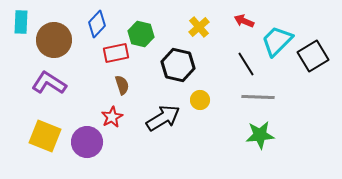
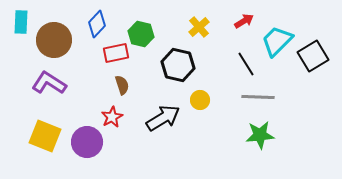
red arrow: rotated 126 degrees clockwise
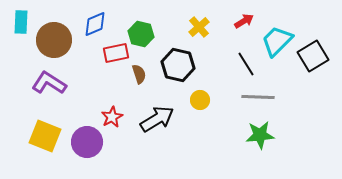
blue diamond: moved 2 px left; rotated 24 degrees clockwise
brown semicircle: moved 17 px right, 11 px up
black arrow: moved 6 px left, 1 px down
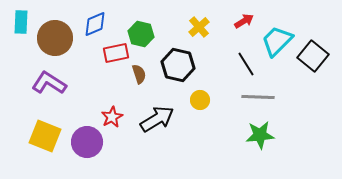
brown circle: moved 1 px right, 2 px up
black square: rotated 20 degrees counterclockwise
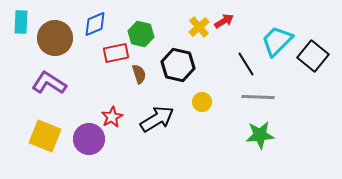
red arrow: moved 20 px left
yellow circle: moved 2 px right, 2 px down
purple circle: moved 2 px right, 3 px up
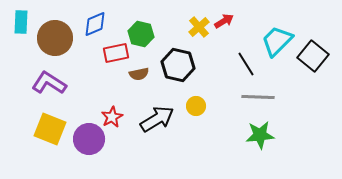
brown semicircle: rotated 96 degrees clockwise
yellow circle: moved 6 px left, 4 px down
yellow square: moved 5 px right, 7 px up
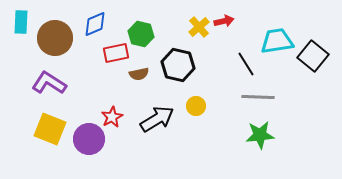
red arrow: rotated 18 degrees clockwise
cyan trapezoid: rotated 36 degrees clockwise
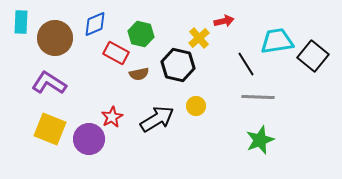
yellow cross: moved 11 px down
red rectangle: rotated 40 degrees clockwise
green star: moved 5 px down; rotated 16 degrees counterclockwise
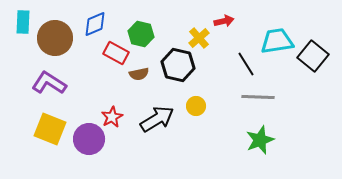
cyan rectangle: moved 2 px right
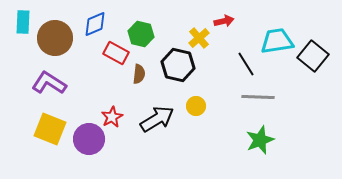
brown semicircle: rotated 72 degrees counterclockwise
